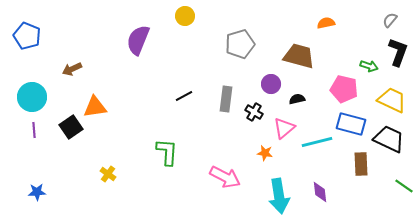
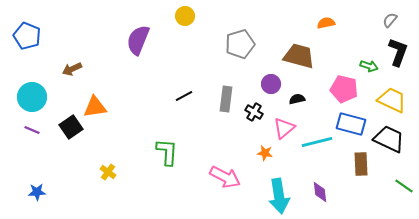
purple line: moved 2 px left; rotated 63 degrees counterclockwise
yellow cross: moved 2 px up
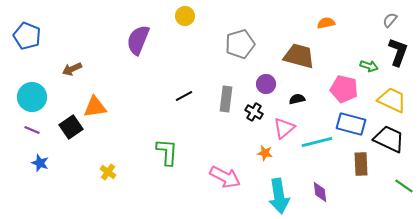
purple circle: moved 5 px left
blue star: moved 3 px right, 29 px up; rotated 24 degrees clockwise
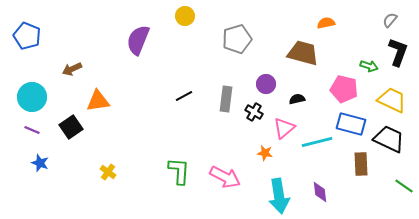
gray pentagon: moved 3 px left, 5 px up
brown trapezoid: moved 4 px right, 3 px up
orange triangle: moved 3 px right, 6 px up
green L-shape: moved 12 px right, 19 px down
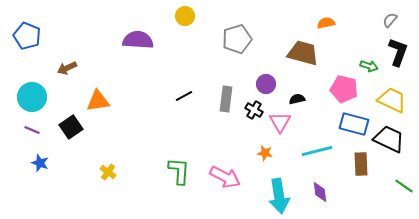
purple semicircle: rotated 72 degrees clockwise
brown arrow: moved 5 px left, 1 px up
black cross: moved 2 px up
blue rectangle: moved 3 px right
pink triangle: moved 4 px left, 6 px up; rotated 20 degrees counterclockwise
cyan line: moved 9 px down
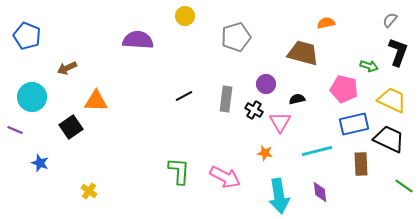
gray pentagon: moved 1 px left, 2 px up
orange triangle: moved 2 px left; rotated 10 degrees clockwise
blue rectangle: rotated 28 degrees counterclockwise
purple line: moved 17 px left
yellow cross: moved 19 px left, 19 px down
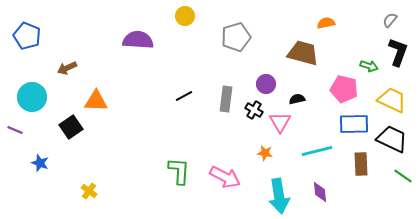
blue rectangle: rotated 12 degrees clockwise
black trapezoid: moved 3 px right
green line: moved 1 px left, 10 px up
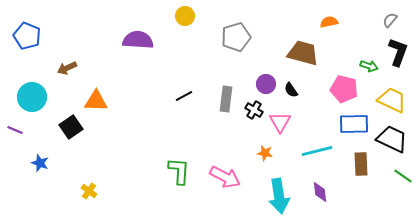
orange semicircle: moved 3 px right, 1 px up
black semicircle: moved 6 px left, 9 px up; rotated 112 degrees counterclockwise
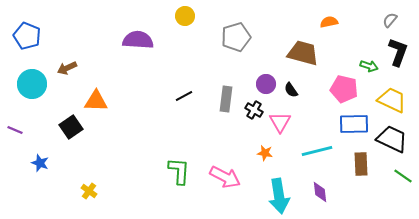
cyan circle: moved 13 px up
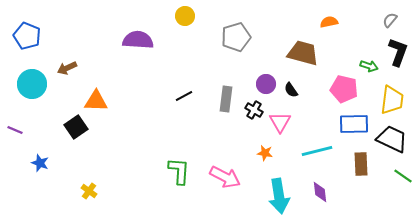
yellow trapezoid: rotated 72 degrees clockwise
black square: moved 5 px right
